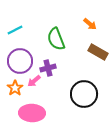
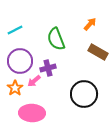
orange arrow: rotated 88 degrees counterclockwise
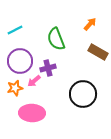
orange star: rotated 21 degrees clockwise
black circle: moved 1 px left
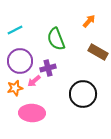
orange arrow: moved 1 px left, 3 px up
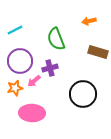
orange arrow: rotated 144 degrees counterclockwise
brown rectangle: rotated 12 degrees counterclockwise
purple cross: moved 2 px right
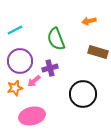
pink ellipse: moved 3 px down; rotated 15 degrees counterclockwise
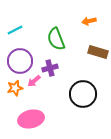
pink ellipse: moved 1 px left, 3 px down
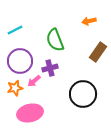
green semicircle: moved 1 px left, 1 px down
brown rectangle: rotated 72 degrees counterclockwise
pink ellipse: moved 1 px left, 6 px up
